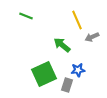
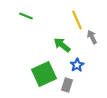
gray arrow: rotated 88 degrees clockwise
blue star: moved 1 px left, 5 px up; rotated 24 degrees counterclockwise
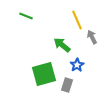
green square: rotated 10 degrees clockwise
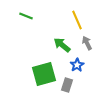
gray arrow: moved 5 px left, 6 px down
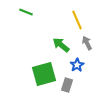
green line: moved 4 px up
green arrow: moved 1 px left
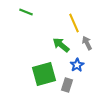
yellow line: moved 3 px left, 3 px down
